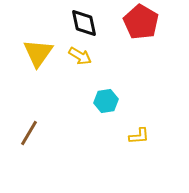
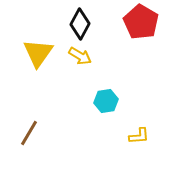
black diamond: moved 4 px left, 1 px down; rotated 40 degrees clockwise
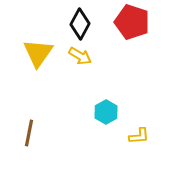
red pentagon: moved 9 px left; rotated 12 degrees counterclockwise
cyan hexagon: moved 11 px down; rotated 20 degrees counterclockwise
brown line: rotated 20 degrees counterclockwise
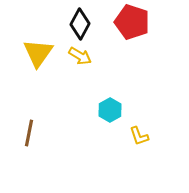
cyan hexagon: moved 4 px right, 2 px up
yellow L-shape: rotated 75 degrees clockwise
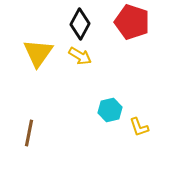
cyan hexagon: rotated 15 degrees clockwise
yellow L-shape: moved 9 px up
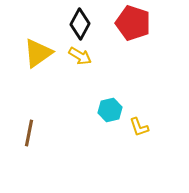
red pentagon: moved 1 px right, 1 px down
yellow triangle: rotated 20 degrees clockwise
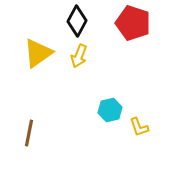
black diamond: moved 3 px left, 3 px up
yellow arrow: moved 1 px left; rotated 80 degrees clockwise
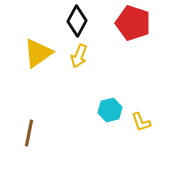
yellow L-shape: moved 2 px right, 5 px up
